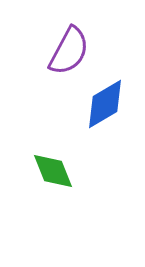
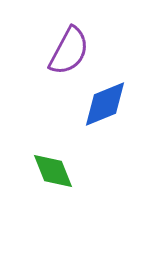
blue diamond: rotated 8 degrees clockwise
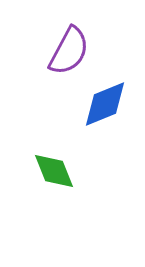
green diamond: moved 1 px right
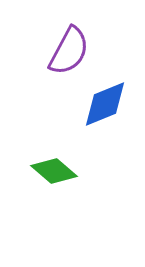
green diamond: rotated 27 degrees counterclockwise
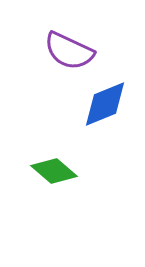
purple semicircle: rotated 87 degrees clockwise
